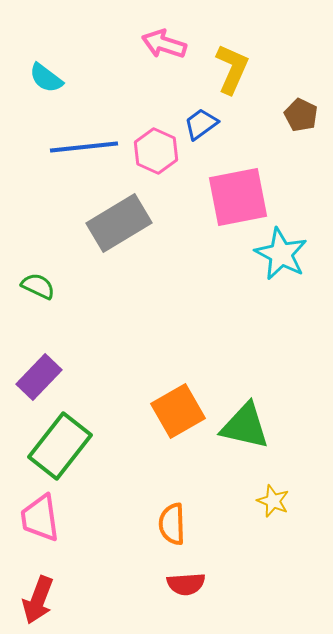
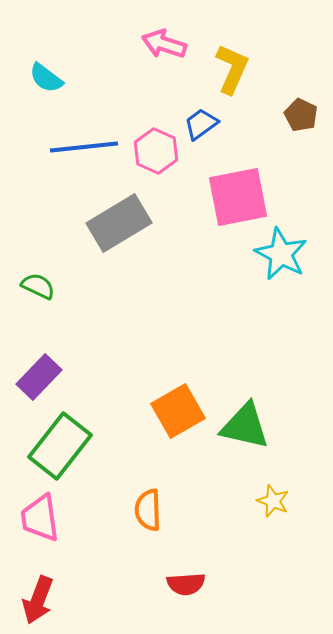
orange semicircle: moved 24 px left, 14 px up
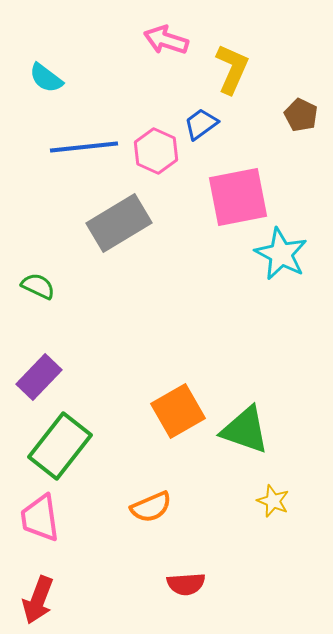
pink arrow: moved 2 px right, 4 px up
green triangle: moved 4 px down; rotated 6 degrees clockwise
orange semicircle: moved 3 px right, 3 px up; rotated 111 degrees counterclockwise
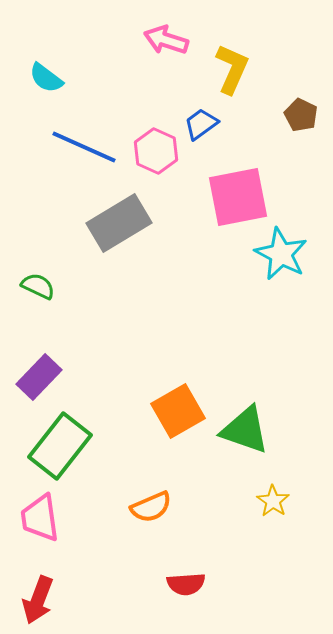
blue line: rotated 30 degrees clockwise
yellow star: rotated 12 degrees clockwise
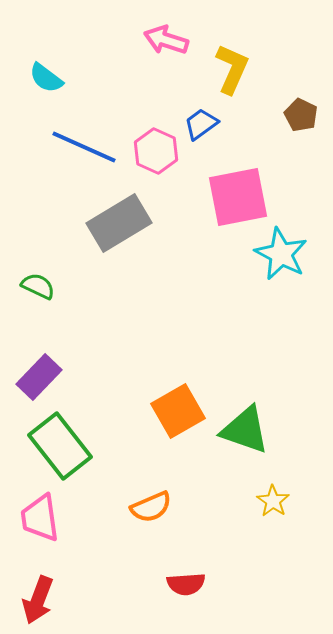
green rectangle: rotated 76 degrees counterclockwise
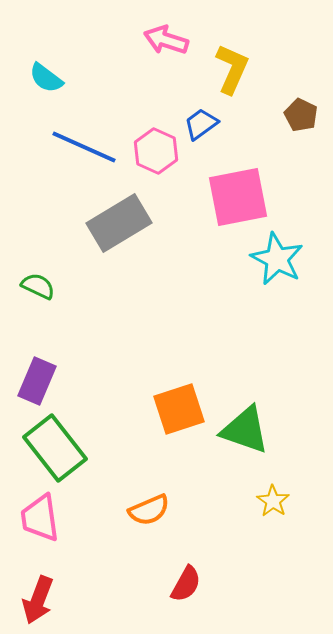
cyan star: moved 4 px left, 5 px down
purple rectangle: moved 2 px left, 4 px down; rotated 21 degrees counterclockwise
orange square: moved 1 px right, 2 px up; rotated 12 degrees clockwise
green rectangle: moved 5 px left, 2 px down
orange semicircle: moved 2 px left, 3 px down
red semicircle: rotated 57 degrees counterclockwise
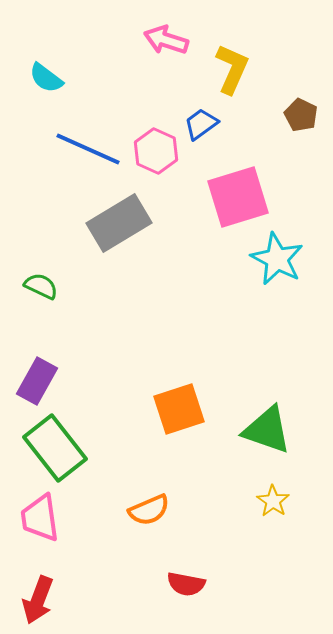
blue line: moved 4 px right, 2 px down
pink square: rotated 6 degrees counterclockwise
green semicircle: moved 3 px right
purple rectangle: rotated 6 degrees clockwise
green triangle: moved 22 px right
red semicircle: rotated 72 degrees clockwise
